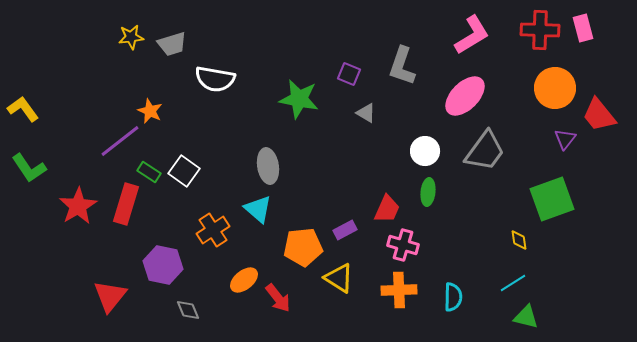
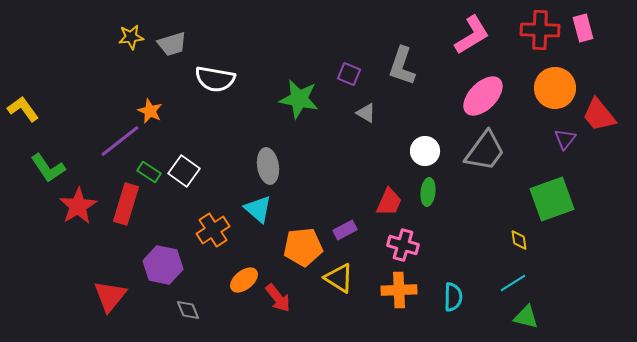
pink ellipse at (465, 96): moved 18 px right
green L-shape at (29, 168): moved 19 px right
red trapezoid at (387, 209): moved 2 px right, 7 px up
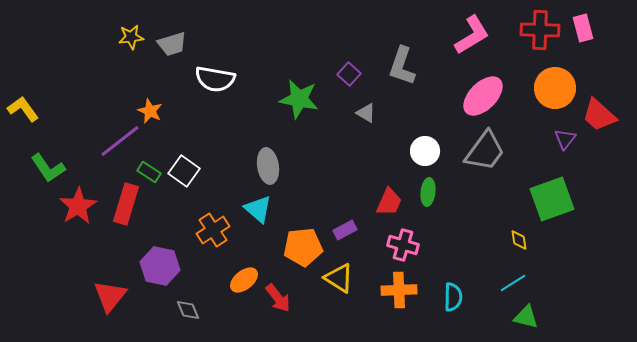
purple square at (349, 74): rotated 20 degrees clockwise
red trapezoid at (599, 115): rotated 9 degrees counterclockwise
purple hexagon at (163, 265): moved 3 px left, 1 px down
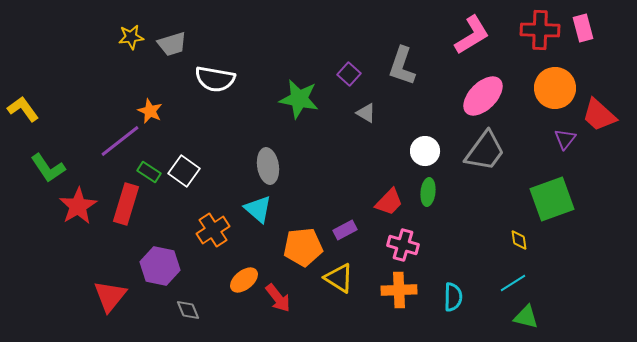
red trapezoid at (389, 202): rotated 20 degrees clockwise
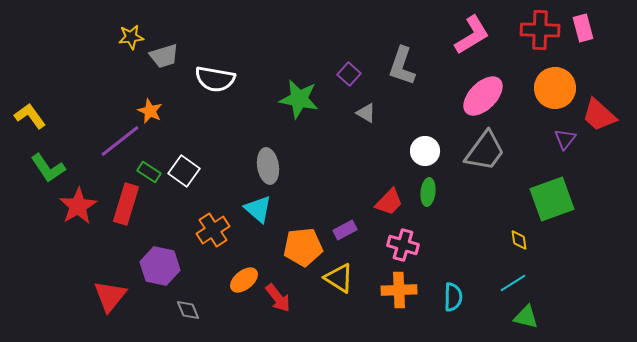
gray trapezoid at (172, 44): moved 8 px left, 12 px down
yellow L-shape at (23, 109): moved 7 px right, 7 px down
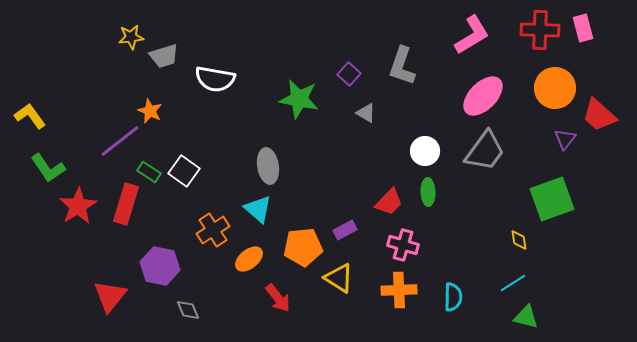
green ellipse at (428, 192): rotated 8 degrees counterclockwise
orange ellipse at (244, 280): moved 5 px right, 21 px up
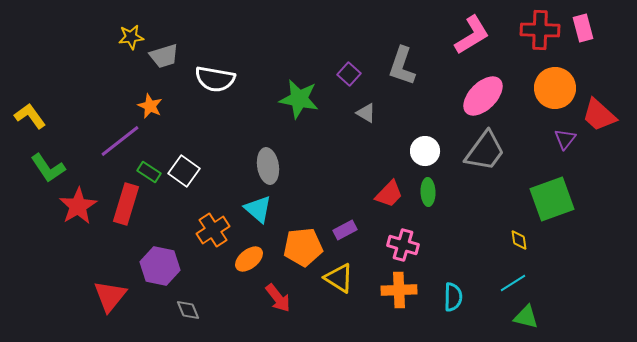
orange star at (150, 111): moved 5 px up
red trapezoid at (389, 202): moved 8 px up
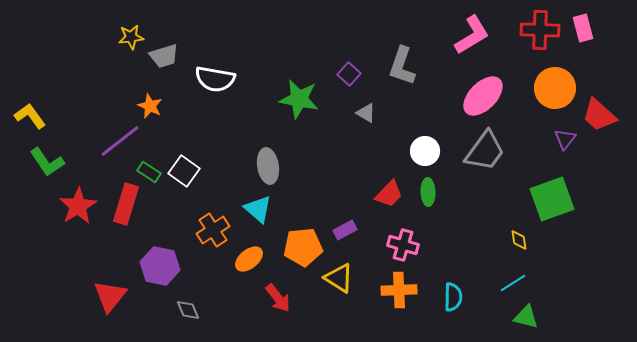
green L-shape at (48, 168): moved 1 px left, 6 px up
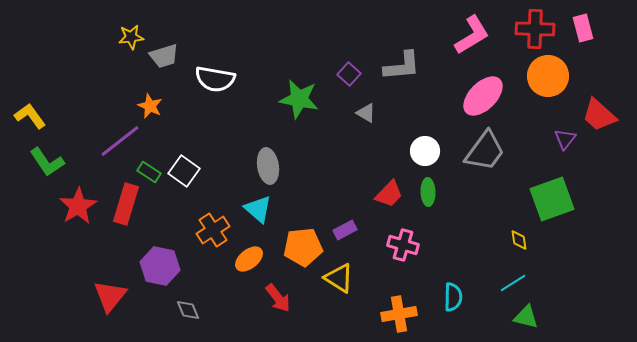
red cross at (540, 30): moved 5 px left, 1 px up
gray L-shape at (402, 66): rotated 114 degrees counterclockwise
orange circle at (555, 88): moved 7 px left, 12 px up
orange cross at (399, 290): moved 24 px down; rotated 8 degrees counterclockwise
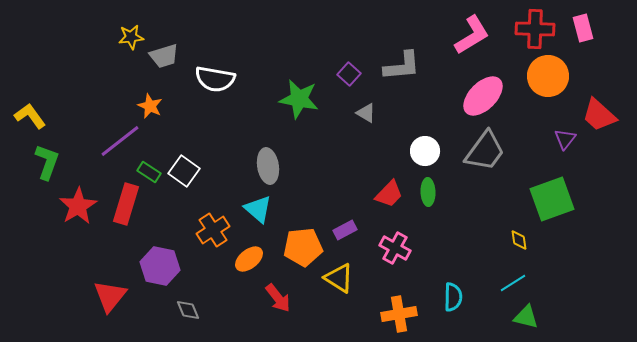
green L-shape at (47, 162): rotated 126 degrees counterclockwise
pink cross at (403, 245): moved 8 px left, 3 px down; rotated 12 degrees clockwise
